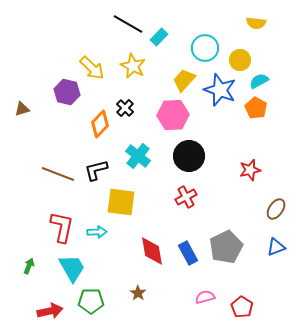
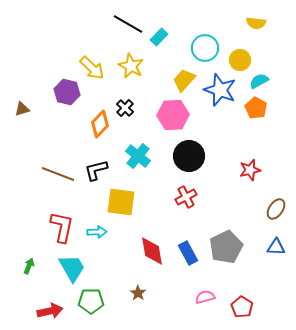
yellow star: moved 2 px left
blue triangle: rotated 24 degrees clockwise
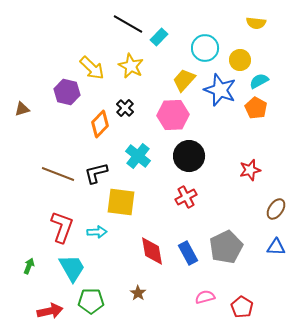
black L-shape: moved 3 px down
red L-shape: rotated 8 degrees clockwise
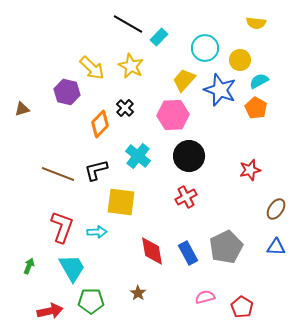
black L-shape: moved 3 px up
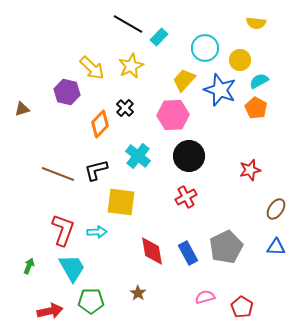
yellow star: rotated 20 degrees clockwise
red L-shape: moved 1 px right, 3 px down
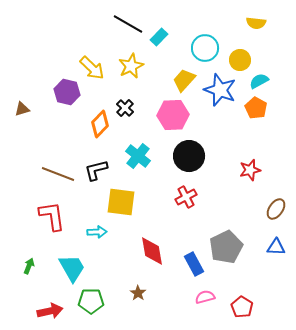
red L-shape: moved 11 px left, 14 px up; rotated 28 degrees counterclockwise
blue rectangle: moved 6 px right, 11 px down
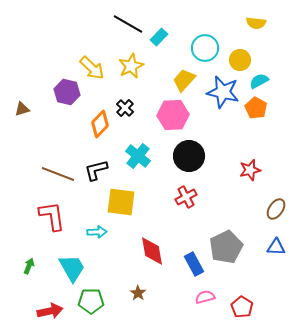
blue star: moved 3 px right, 2 px down; rotated 8 degrees counterclockwise
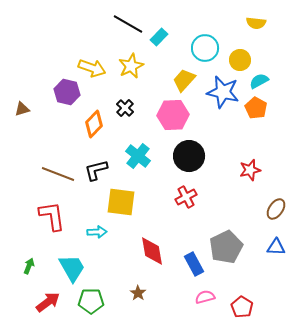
yellow arrow: rotated 24 degrees counterclockwise
orange diamond: moved 6 px left
red arrow: moved 2 px left, 9 px up; rotated 25 degrees counterclockwise
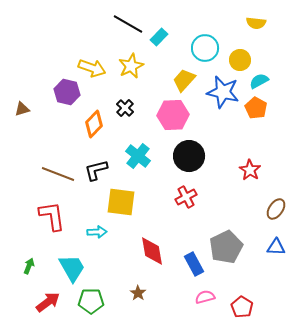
red star: rotated 25 degrees counterclockwise
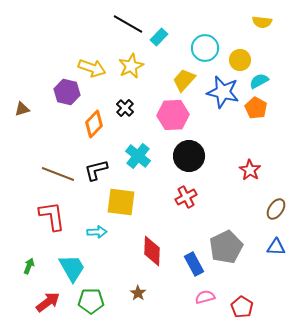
yellow semicircle: moved 6 px right, 1 px up
red diamond: rotated 12 degrees clockwise
